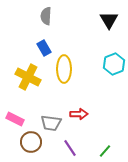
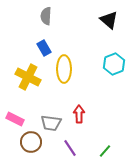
black triangle: rotated 18 degrees counterclockwise
red arrow: rotated 90 degrees counterclockwise
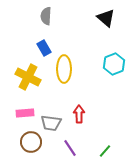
black triangle: moved 3 px left, 2 px up
pink rectangle: moved 10 px right, 6 px up; rotated 30 degrees counterclockwise
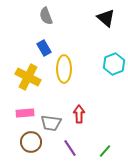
gray semicircle: rotated 24 degrees counterclockwise
